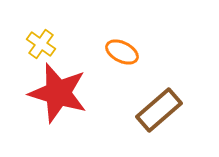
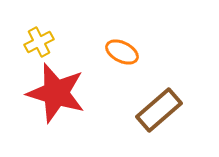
yellow cross: moved 2 px left, 2 px up; rotated 28 degrees clockwise
red star: moved 2 px left
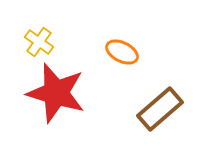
yellow cross: rotated 28 degrees counterclockwise
brown rectangle: moved 1 px right, 1 px up
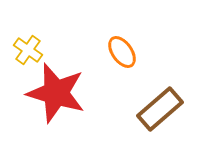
yellow cross: moved 11 px left, 8 px down
orange ellipse: rotated 28 degrees clockwise
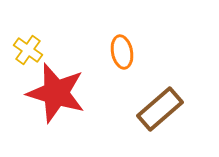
orange ellipse: rotated 24 degrees clockwise
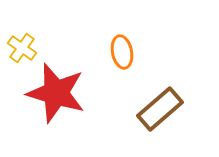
yellow cross: moved 6 px left, 2 px up
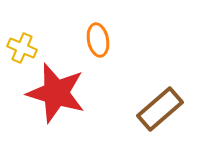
yellow cross: rotated 12 degrees counterclockwise
orange ellipse: moved 24 px left, 12 px up
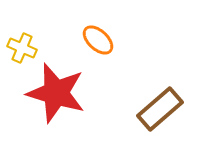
orange ellipse: rotated 36 degrees counterclockwise
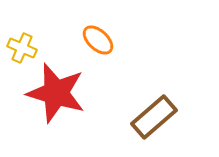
brown rectangle: moved 6 px left, 8 px down
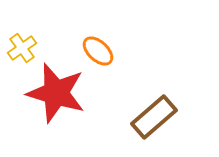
orange ellipse: moved 11 px down
yellow cross: rotated 32 degrees clockwise
